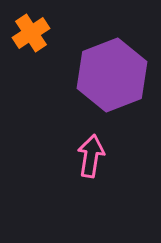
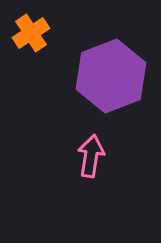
purple hexagon: moved 1 px left, 1 px down
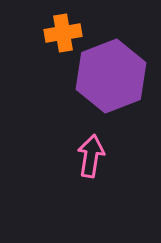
orange cross: moved 32 px right; rotated 24 degrees clockwise
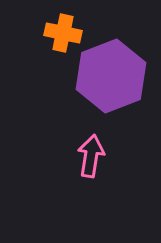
orange cross: rotated 21 degrees clockwise
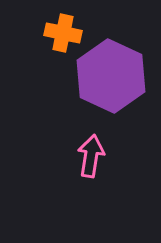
purple hexagon: rotated 14 degrees counterclockwise
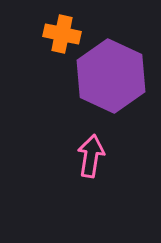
orange cross: moved 1 px left, 1 px down
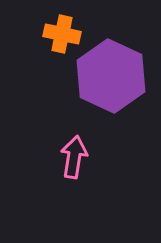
pink arrow: moved 17 px left, 1 px down
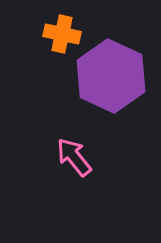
pink arrow: rotated 48 degrees counterclockwise
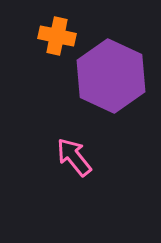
orange cross: moved 5 px left, 2 px down
